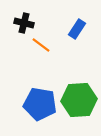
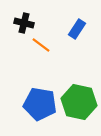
green hexagon: moved 2 px down; rotated 16 degrees clockwise
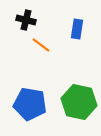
black cross: moved 2 px right, 3 px up
blue rectangle: rotated 24 degrees counterclockwise
blue pentagon: moved 10 px left
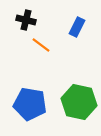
blue rectangle: moved 2 px up; rotated 18 degrees clockwise
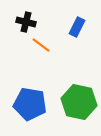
black cross: moved 2 px down
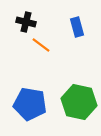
blue rectangle: rotated 42 degrees counterclockwise
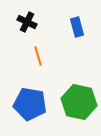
black cross: moved 1 px right; rotated 12 degrees clockwise
orange line: moved 3 px left, 11 px down; rotated 36 degrees clockwise
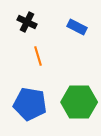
blue rectangle: rotated 48 degrees counterclockwise
green hexagon: rotated 12 degrees counterclockwise
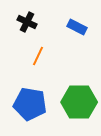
orange line: rotated 42 degrees clockwise
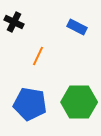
black cross: moved 13 px left
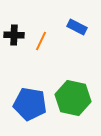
black cross: moved 13 px down; rotated 24 degrees counterclockwise
orange line: moved 3 px right, 15 px up
green hexagon: moved 6 px left, 4 px up; rotated 12 degrees clockwise
